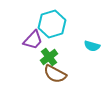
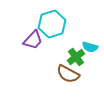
cyan semicircle: moved 2 px left, 1 px down
green cross: moved 27 px right
brown semicircle: moved 13 px right
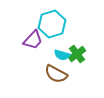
cyan semicircle: moved 28 px left, 8 px down
green cross: moved 1 px right, 3 px up
brown semicircle: moved 12 px left
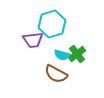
purple trapezoid: rotated 40 degrees clockwise
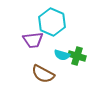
cyan hexagon: moved 2 px up; rotated 20 degrees counterclockwise
green cross: moved 2 px down; rotated 36 degrees counterclockwise
brown semicircle: moved 13 px left
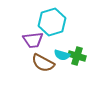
cyan hexagon: rotated 20 degrees clockwise
brown semicircle: moved 11 px up
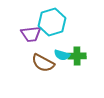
purple trapezoid: moved 2 px left, 6 px up
green cross: rotated 18 degrees counterclockwise
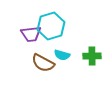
cyan hexagon: moved 1 px left, 4 px down
green cross: moved 15 px right
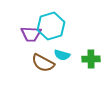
purple trapezoid: rotated 10 degrees clockwise
green cross: moved 1 px left, 3 px down
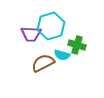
green cross: moved 14 px left, 14 px up; rotated 18 degrees clockwise
brown semicircle: rotated 125 degrees clockwise
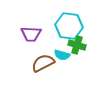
cyan hexagon: moved 18 px right; rotated 24 degrees clockwise
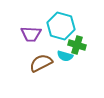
cyan hexagon: moved 8 px left; rotated 8 degrees clockwise
cyan semicircle: moved 3 px right, 1 px down
brown semicircle: moved 2 px left
